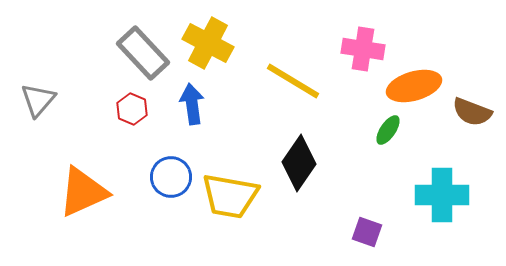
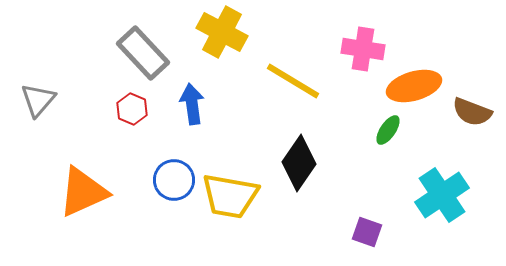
yellow cross: moved 14 px right, 11 px up
blue circle: moved 3 px right, 3 px down
cyan cross: rotated 34 degrees counterclockwise
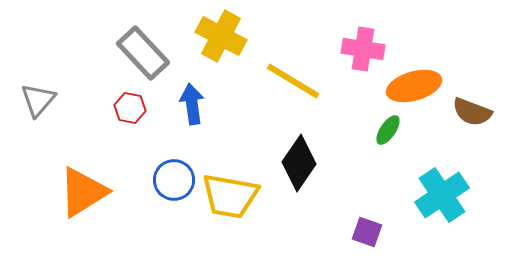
yellow cross: moved 1 px left, 4 px down
red hexagon: moved 2 px left, 1 px up; rotated 12 degrees counterclockwise
orange triangle: rotated 8 degrees counterclockwise
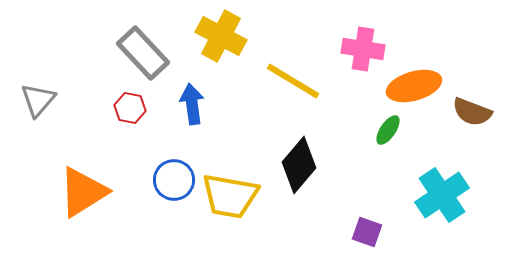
black diamond: moved 2 px down; rotated 6 degrees clockwise
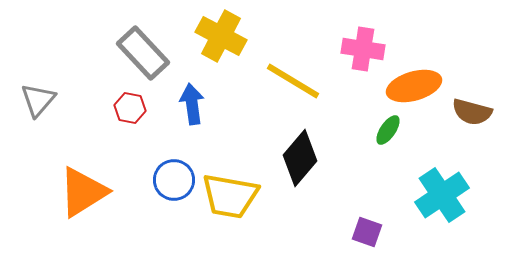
brown semicircle: rotated 6 degrees counterclockwise
black diamond: moved 1 px right, 7 px up
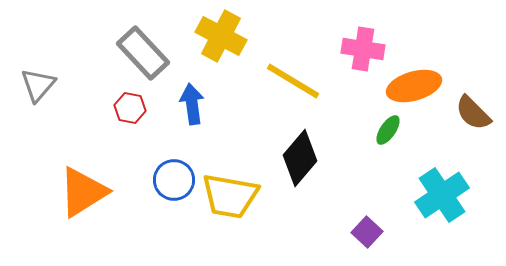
gray triangle: moved 15 px up
brown semicircle: moved 1 px right, 1 px down; rotated 30 degrees clockwise
purple square: rotated 24 degrees clockwise
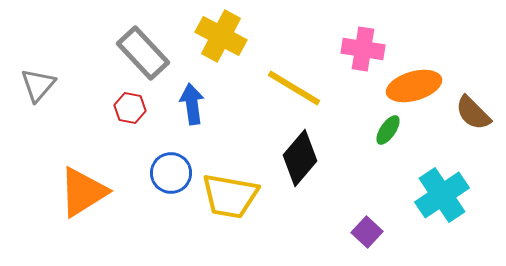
yellow line: moved 1 px right, 7 px down
blue circle: moved 3 px left, 7 px up
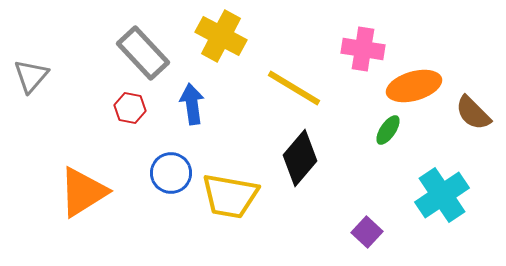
gray triangle: moved 7 px left, 9 px up
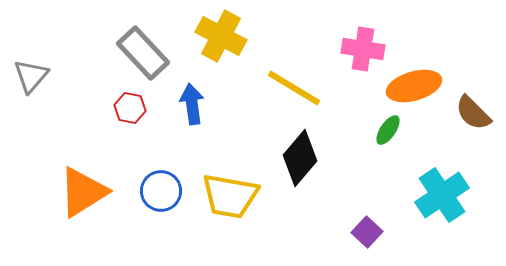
blue circle: moved 10 px left, 18 px down
